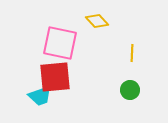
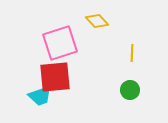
pink square: rotated 30 degrees counterclockwise
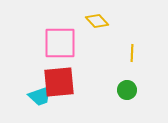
pink square: rotated 18 degrees clockwise
red square: moved 4 px right, 5 px down
green circle: moved 3 px left
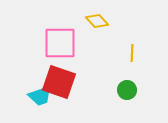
red square: rotated 24 degrees clockwise
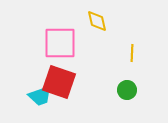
yellow diamond: rotated 30 degrees clockwise
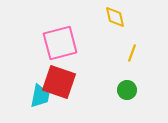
yellow diamond: moved 18 px right, 4 px up
pink square: rotated 15 degrees counterclockwise
yellow line: rotated 18 degrees clockwise
cyan trapezoid: rotated 60 degrees counterclockwise
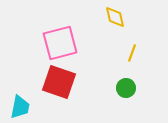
green circle: moved 1 px left, 2 px up
cyan trapezoid: moved 20 px left, 11 px down
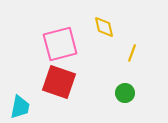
yellow diamond: moved 11 px left, 10 px down
pink square: moved 1 px down
green circle: moved 1 px left, 5 px down
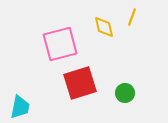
yellow line: moved 36 px up
red square: moved 21 px right, 1 px down; rotated 36 degrees counterclockwise
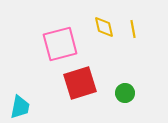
yellow line: moved 1 px right, 12 px down; rotated 30 degrees counterclockwise
